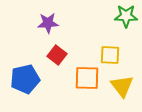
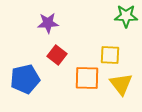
yellow triangle: moved 1 px left, 2 px up
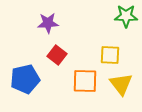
orange square: moved 2 px left, 3 px down
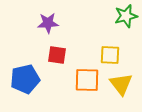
green star: rotated 15 degrees counterclockwise
red square: rotated 30 degrees counterclockwise
orange square: moved 2 px right, 1 px up
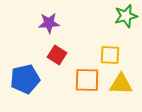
purple star: moved 1 px right
red square: rotated 24 degrees clockwise
yellow triangle: rotated 50 degrees counterclockwise
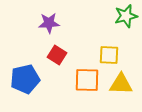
yellow square: moved 1 px left
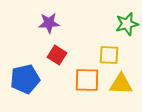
green star: moved 1 px right, 8 px down
